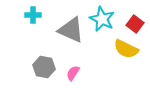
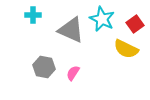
red square: rotated 18 degrees clockwise
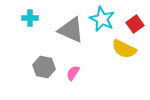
cyan cross: moved 3 px left, 3 px down
yellow semicircle: moved 2 px left
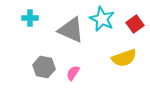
yellow semicircle: moved 9 px down; rotated 45 degrees counterclockwise
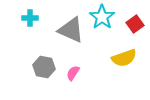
cyan star: moved 2 px up; rotated 10 degrees clockwise
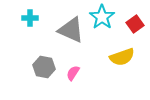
yellow semicircle: moved 2 px left, 1 px up
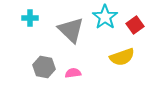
cyan star: moved 3 px right
red square: moved 1 px down
gray triangle: rotated 20 degrees clockwise
pink semicircle: rotated 49 degrees clockwise
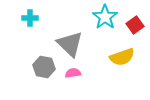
gray triangle: moved 1 px left, 14 px down
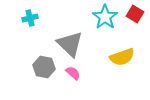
cyan cross: rotated 14 degrees counterclockwise
red square: moved 11 px up; rotated 24 degrees counterclockwise
pink semicircle: rotated 49 degrees clockwise
